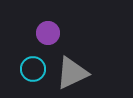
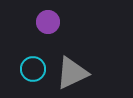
purple circle: moved 11 px up
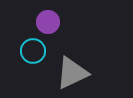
cyan circle: moved 18 px up
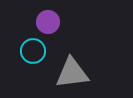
gray triangle: rotated 18 degrees clockwise
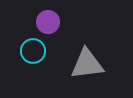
gray triangle: moved 15 px right, 9 px up
